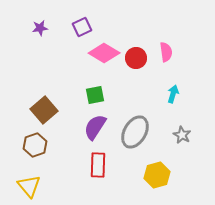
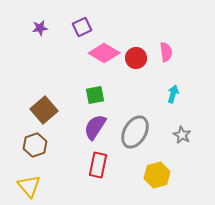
red rectangle: rotated 10 degrees clockwise
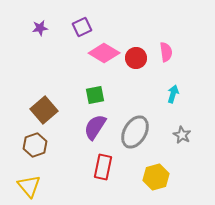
red rectangle: moved 5 px right, 2 px down
yellow hexagon: moved 1 px left, 2 px down
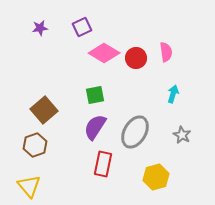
red rectangle: moved 3 px up
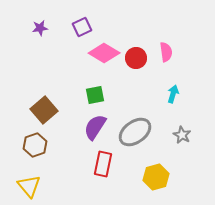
gray ellipse: rotated 24 degrees clockwise
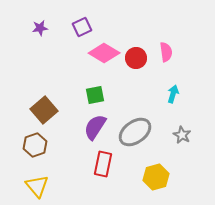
yellow triangle: moved 8 px right
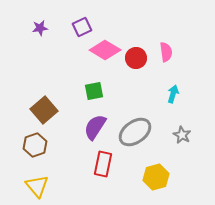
pink diamond: moved 1 px right, 3 px up
green square: moved 1 px left, 4 px up
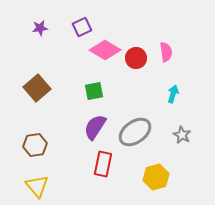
brown square: moved 7 px left, 22 px up
brown hexagon: rotated 10 degrees clockwise
